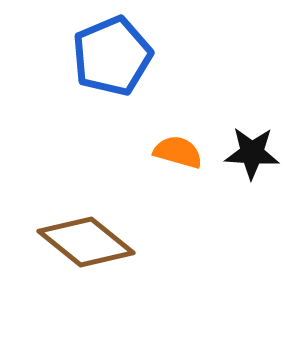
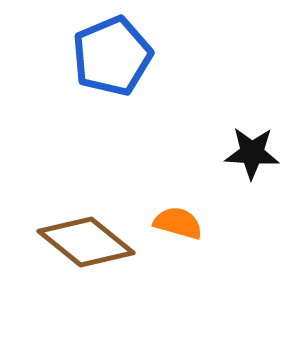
orange semicircle: moved 71 px down
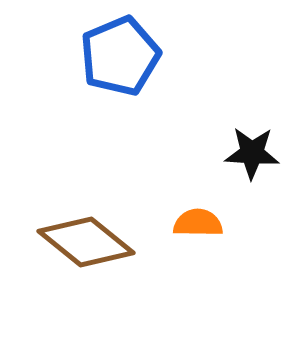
blue pentagon: moved 8 px right
orange semicircle: moved 20 px right; rotated 15 degrees counterclockwise
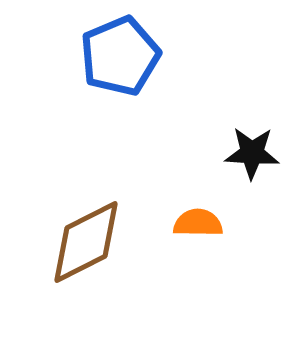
brown diamond: rotated 66 degrees counterclockwise
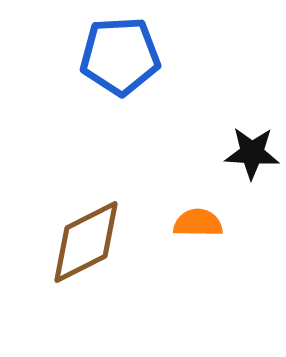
blue pentagon: rotated 20 degrees clockwise
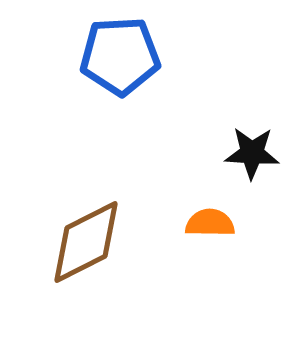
orange semicircle: moved 12 px right
